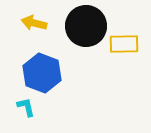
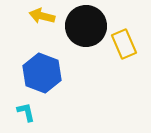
yellow arrow: moved 8 px right, 7 px up
yellow rectangle: rotated 68 degrees clockwise
cyan L-shape: moved 5 px down
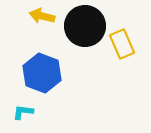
black circle: moved 1 px left
yellow rectangle: moved 2 px left
cyan L-shape: moved 3 px left; rotated 70 degrees counterclockwise
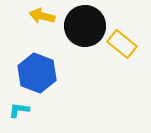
yellow rectangle: rotated 28 degrees counterclockwise
blue hexagon: moved 5 px left
cyan L-shape: moved 4 px left, 2 px up
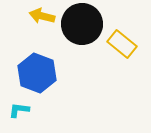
black circle: moved 3 px left, 2 px up
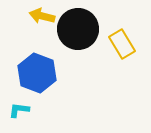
black circle: moved 4 px left, 5 px down
yellow rectangle: rotated 20 degrees clockwise
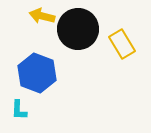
cyan L-shape: rotated 95 degrees counterclockwise
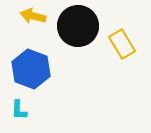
yellow arrow: moved 9 px left
black circle: moved 3 px up
blue hexagon: moved 6 px left, 4 px up
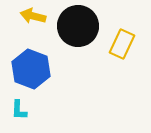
yellow rectangle: rotated 56 degrees clockwise
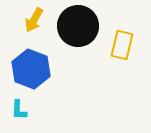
yellow arrow: moved 1 px right, 4 px down; rotated 75 degrees counterclockwise
yellow rectangle: moved 1 px down; rotated 12 degrees counterclockwise
